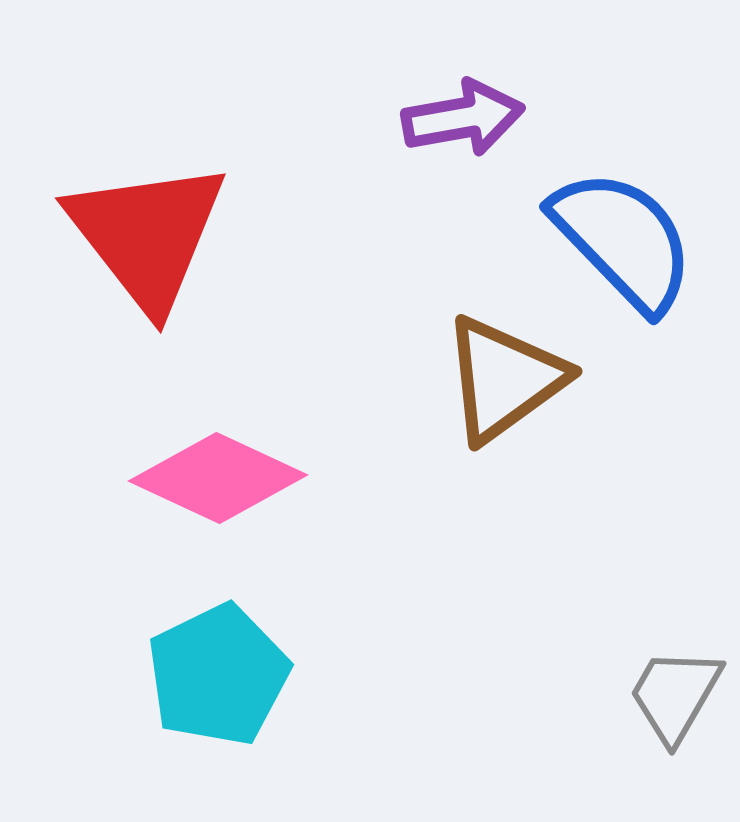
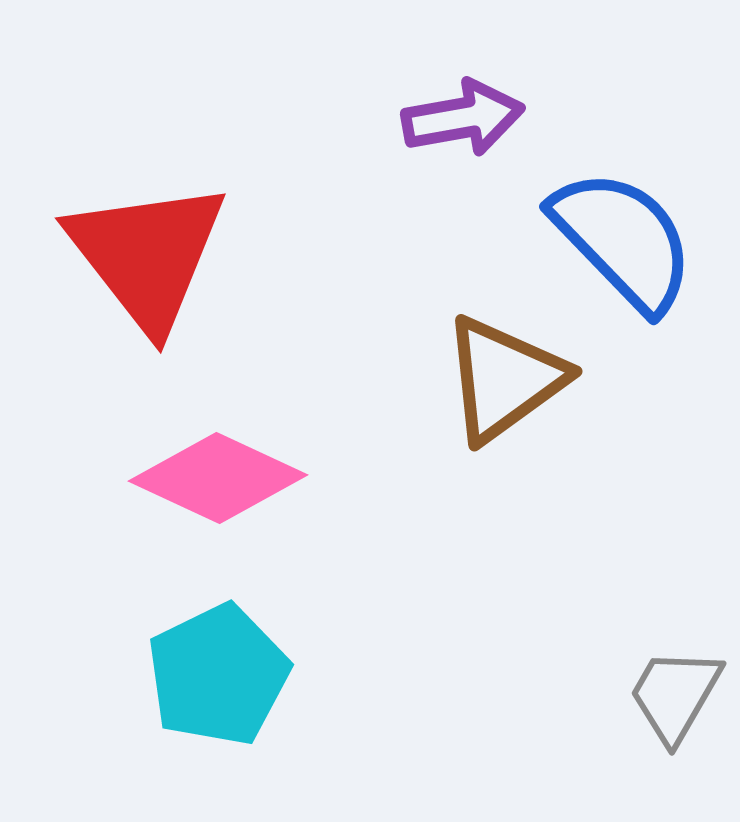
red triangle: moved 20 px down
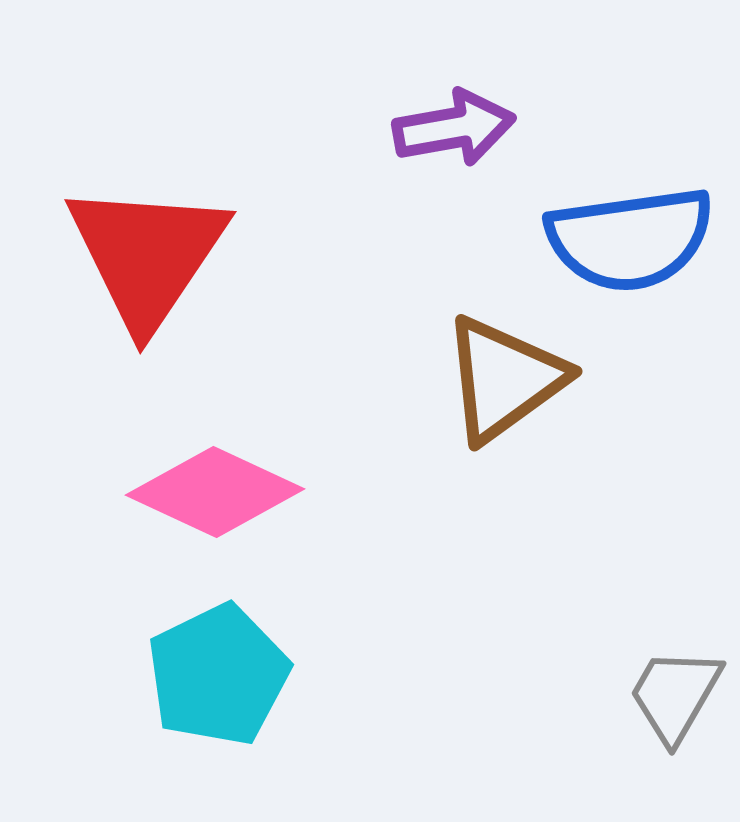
purple arrow: moved 9 px left, 10 px down
blue semicircle: moved 7 px right, 1 px up; rotated 126 degrees clockwise
red triangle: rotated 12 degrees clockwise
pink diamond: moved 3 px left, 14 px down
